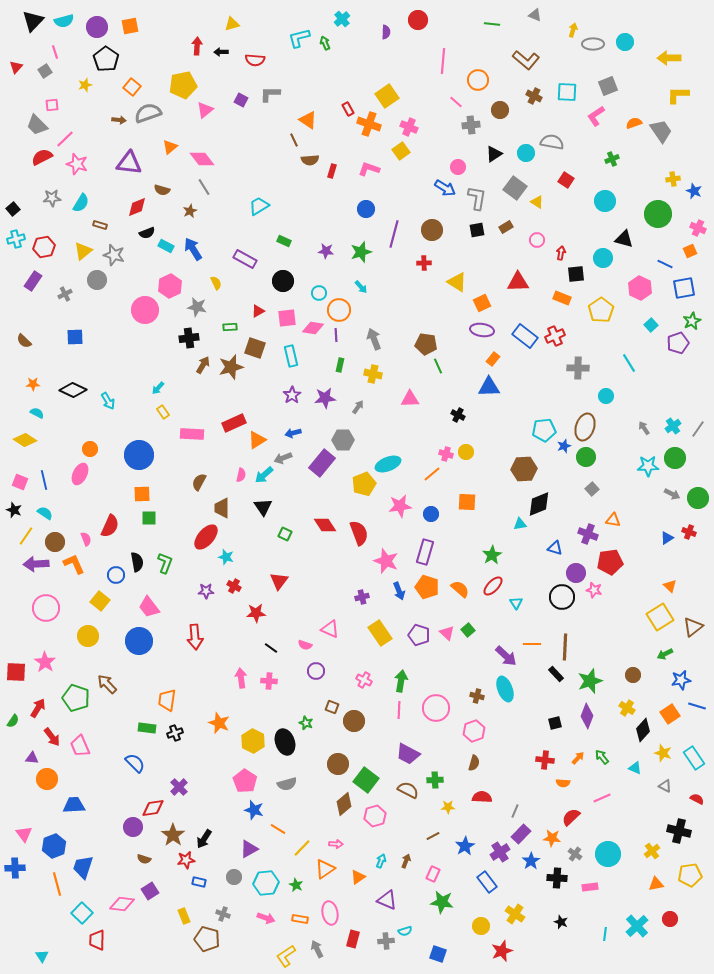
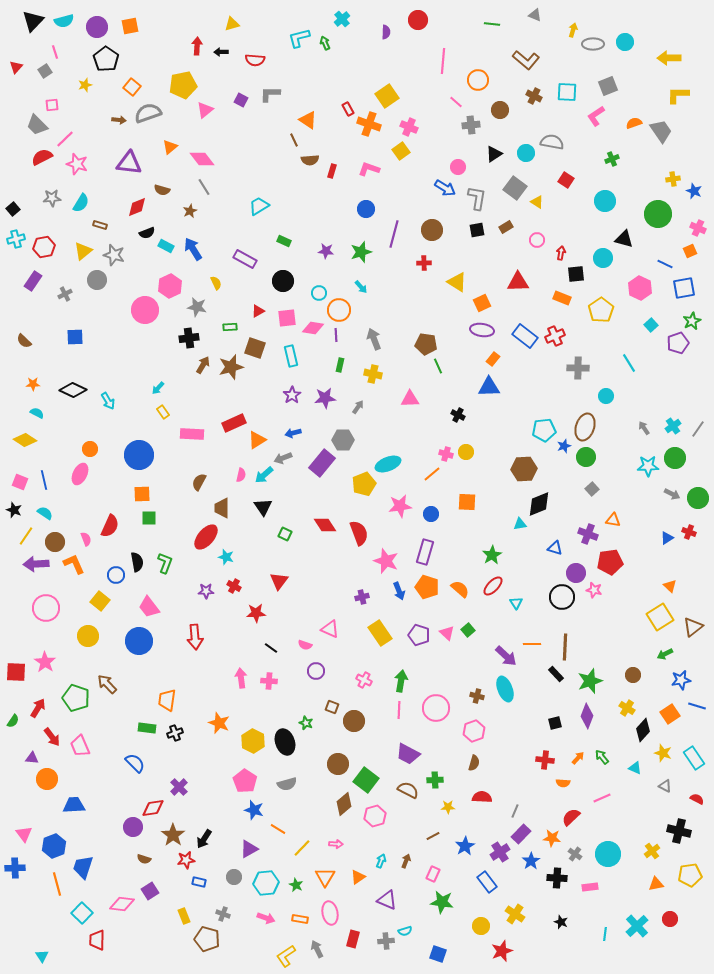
orange triangle at (325, 869): moved 8 px down; rotated 25 degrees counterclockwise
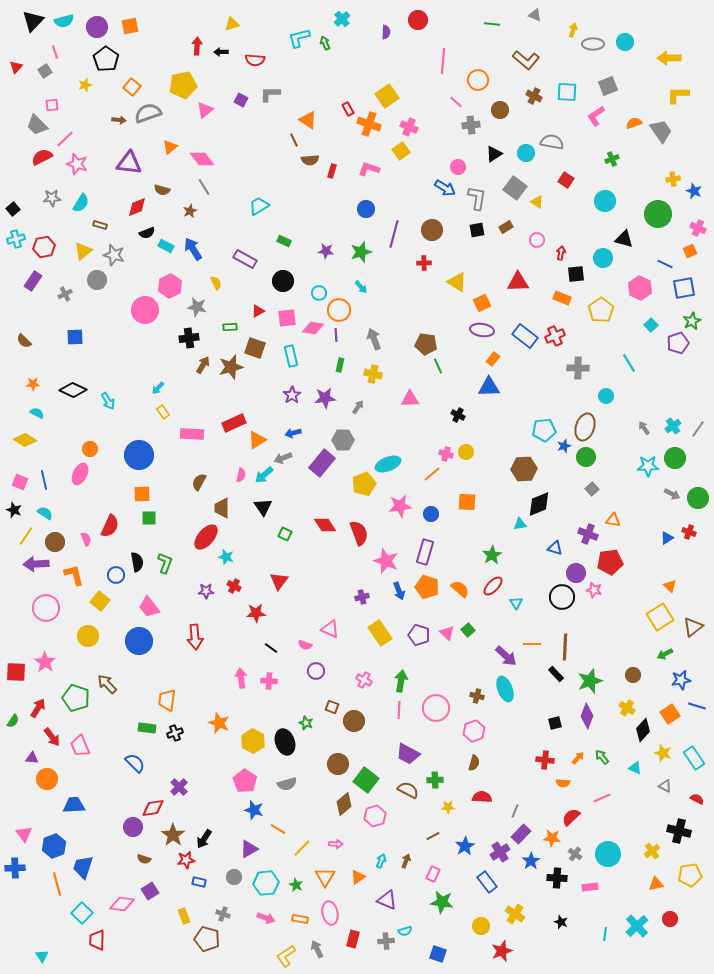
orange L-shape at (74, 564): moved 11 px down; rotated 10 degrees clockwise
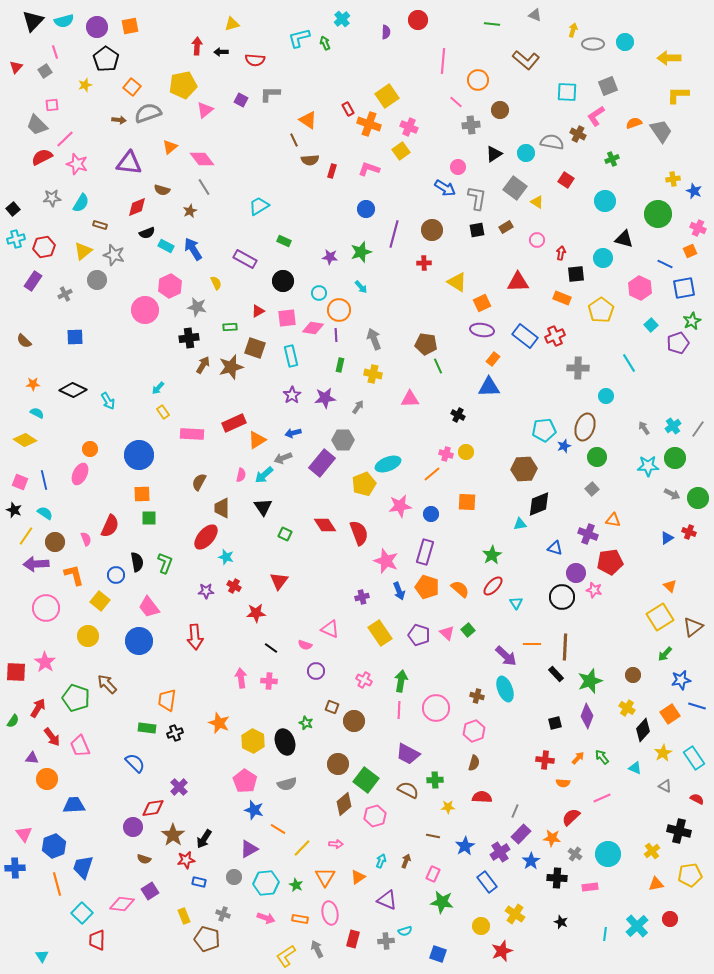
brown cross at (534, 96): moved 44 px right, 38 px down
purple star at (326, 251): moved 4 px right, 6 px down
green circle at (586, 457): moved 11 px right
green arrow at (665, 654): rotated 21 degrees counterclockwise
yellow star at (663, 753): rotated 24 degrees clockwise
brown line at (433, 836): rotated 40 degrees clockwise
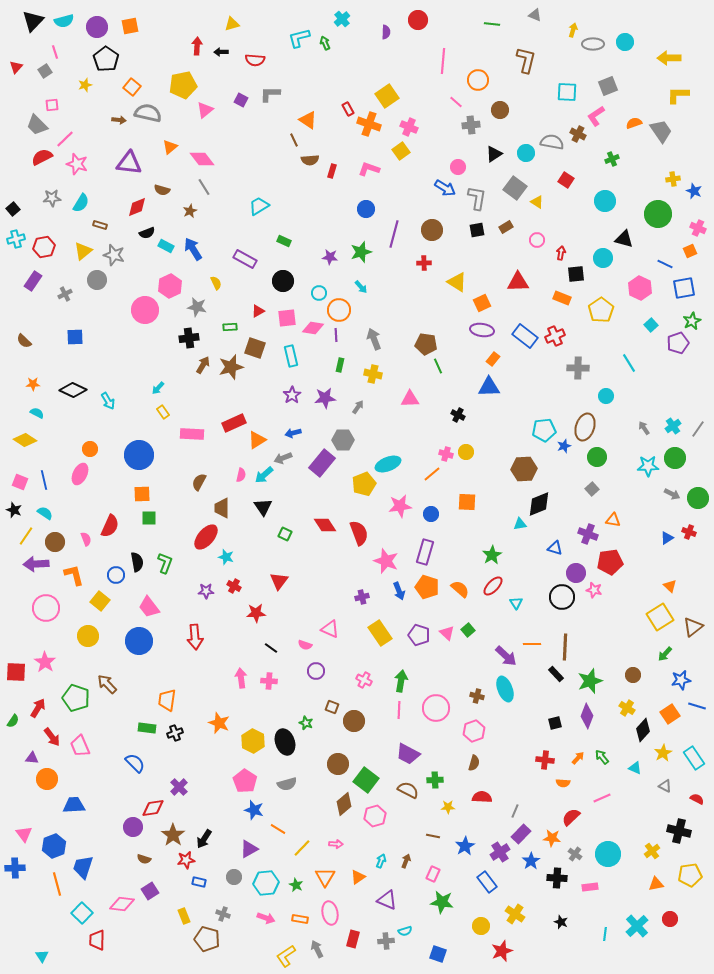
brown L-shape at (526, 60): rotated 116 degrees counterclockwise
gray semicircle at (148, 113): rotated 32 degrees clockwise
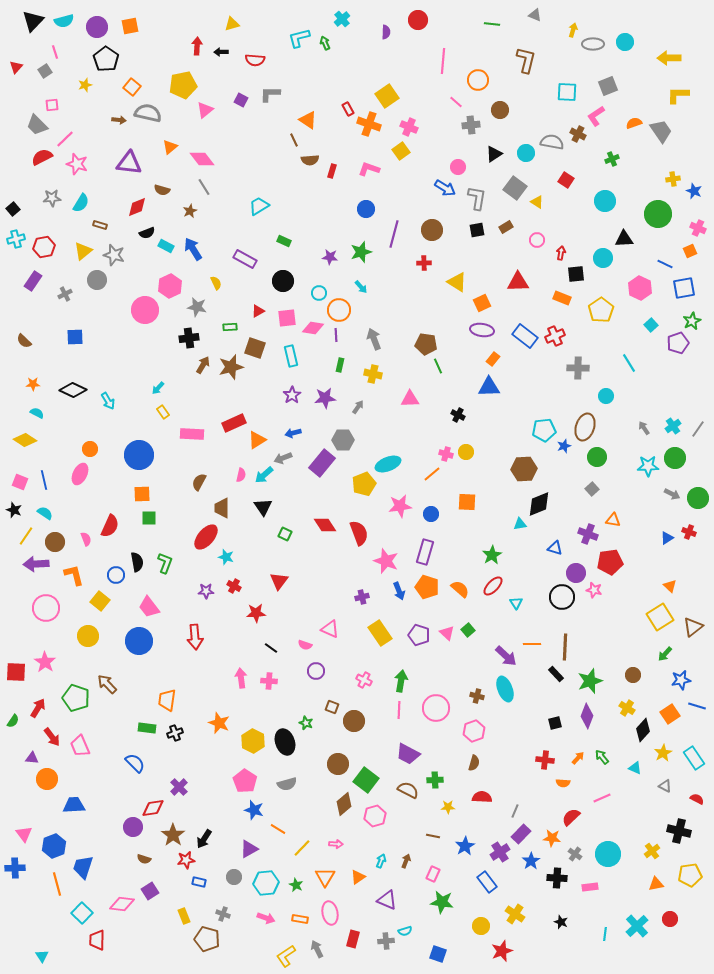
black triangle at (624, 239): rotated 18 degrees counterclockwise
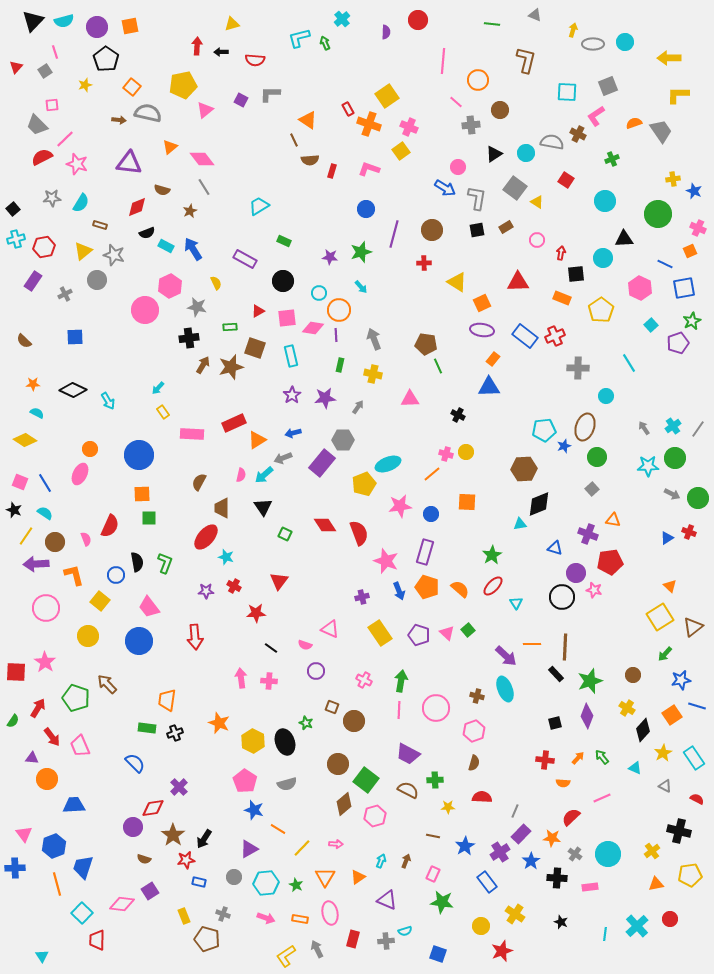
blue line at (44, 480): moved 1 px right, 3 px down; rotated 18 degrees counterclockwise
orange square at (670, 714): moved 2 px right, 1 px down
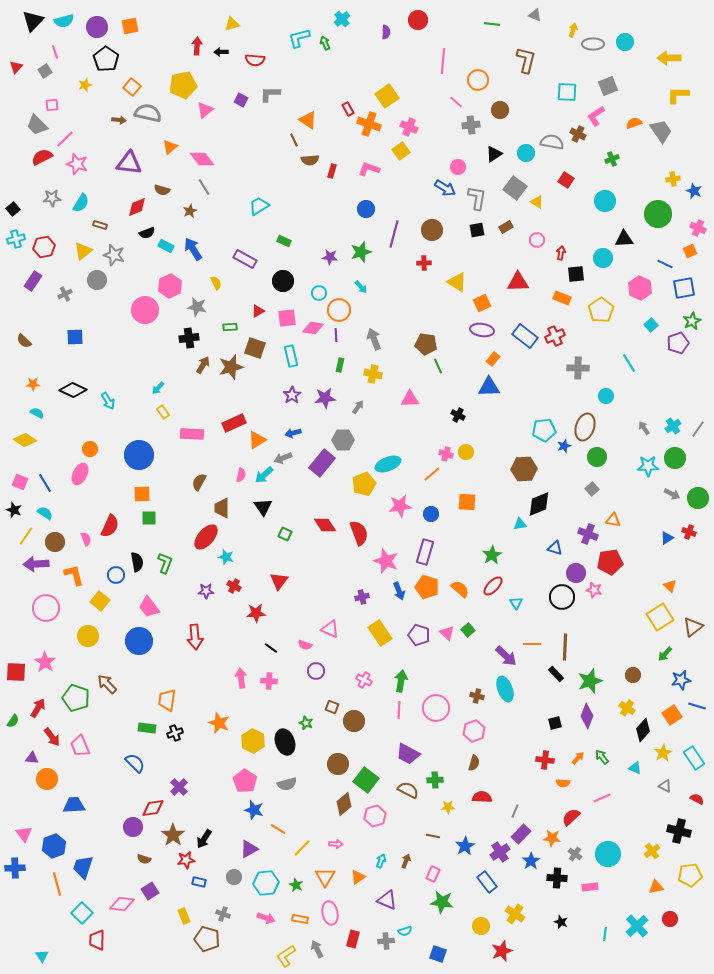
orange triangle at (656, 884): moved 3 px down
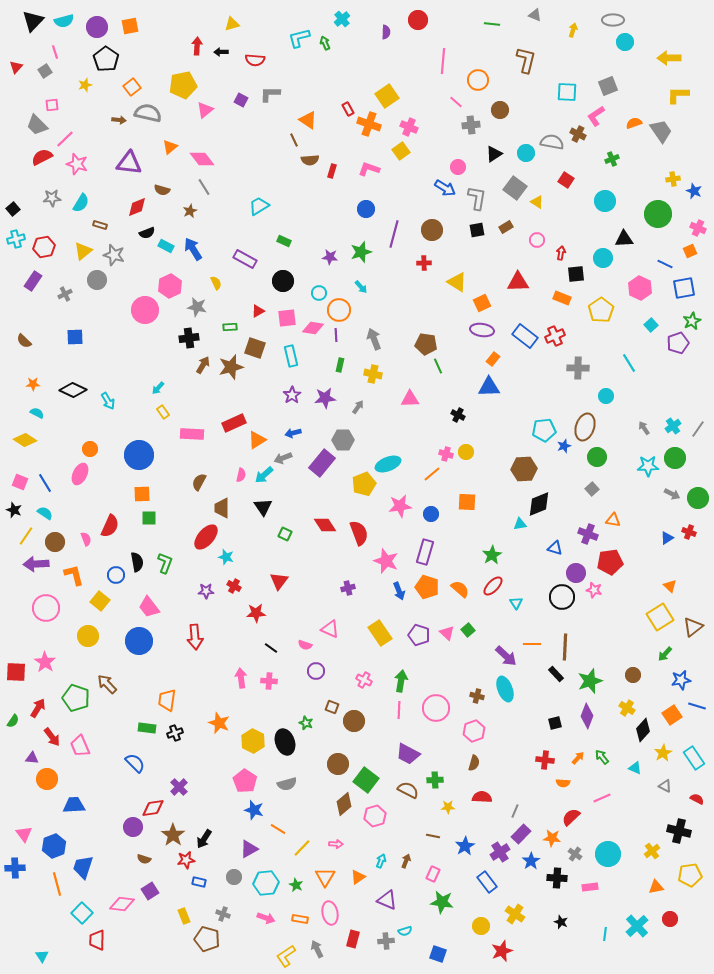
gray ellipse at (593, 44): moved 20 px right, 24 px up
orange square at (132, 87): rotated 12 degrees clockwise
purple cross at (362, 597): moved 14 px left, 9 px up
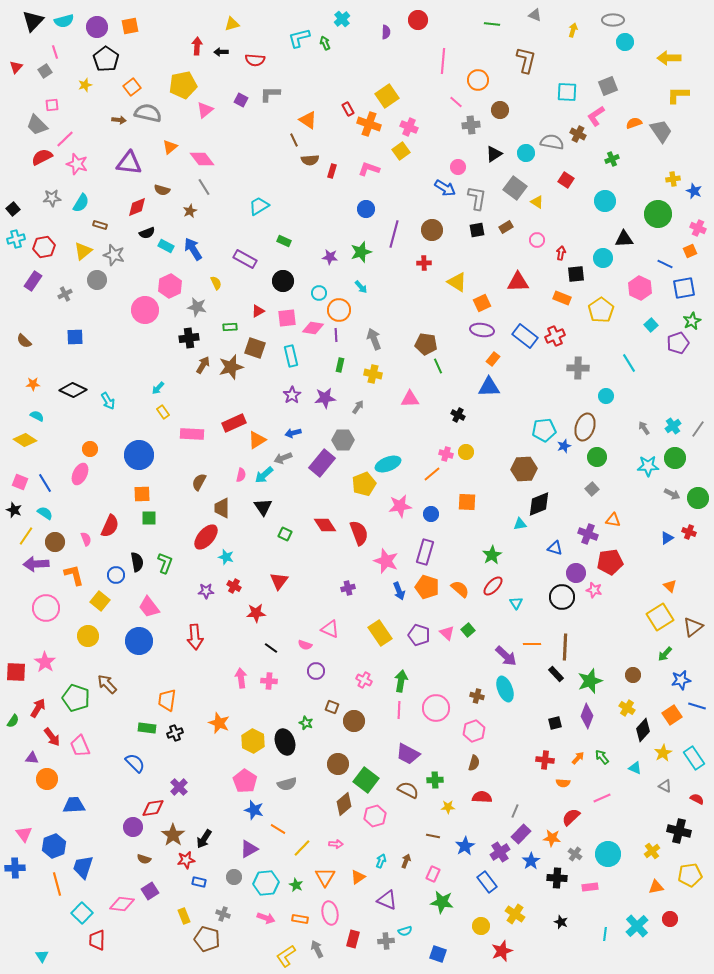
cyan semicircle at (37, 413): moved 3 px down
